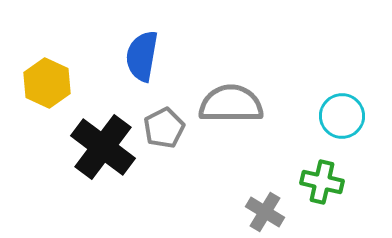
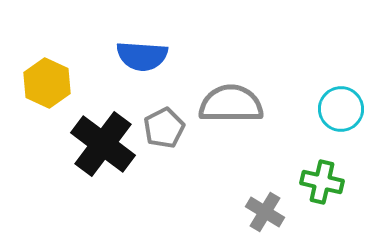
blue semicircle: rotated 96 degrees counterclockwise
cyan circle: moved 1 px left, 7 px up
black cross: moved 3 px up
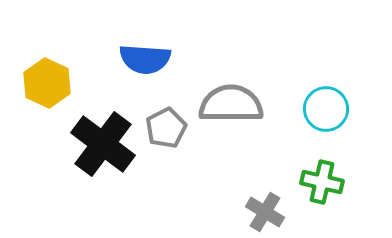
blue semicircle: moved 3 px right, 3 px down
cyan circle: moved 15 px left
gray pentagon: moved 2 px right
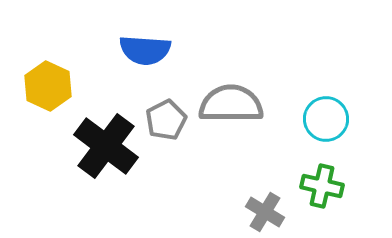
blue semicircle: moved 9 px up
yellow hexagon: moved 1 px right, 3 px down
cyan circle: moved 10 px down
gray pentagon: moved 8 px up
black cross: moved 3 px right, 2 px down
green cross: moved 4 px down
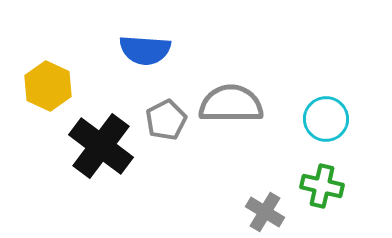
black cross: moved 5 px left
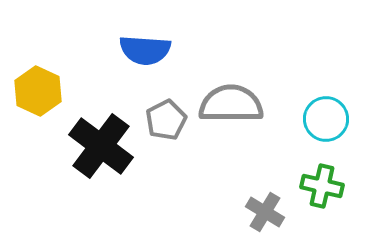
yellow hexagon: moved 10 px left, 5 px down
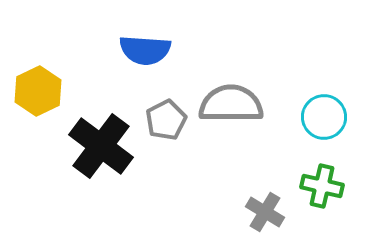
yellow hexagon: rotated 9 degrees clockwise
cyan circle: moved 2 px left, 2 px up
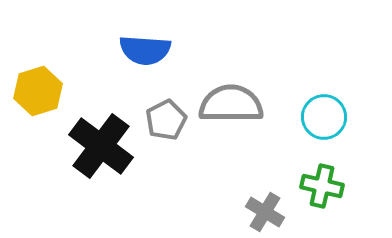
yellow hexagon: rotated 9 degrees clockwise
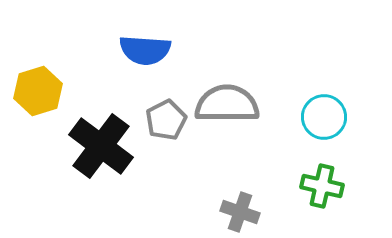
gray semicircle: moved 4 px left
gray cross: moved 25 px left; rotated 12 degrees counterclockwise
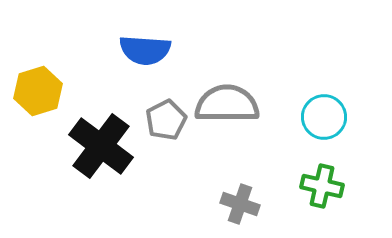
gray cross: moved 8 px up
